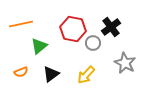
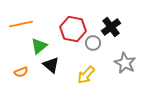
black triangle: moved 9 px up; rotated 42 degrees counterclockwise
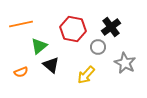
gray circle: moved 5 px right, 4 px down
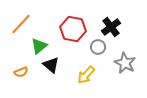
orange line: rotated 35 degrees counterclockwise
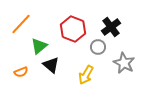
red hexagon: rotated 10 degrees clockwise
gray star: moved 1 px left
yellow arrow: rotated 12 degrees counterclockwise
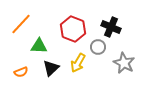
black cross: rotated 30 degrees counterclockwise
green triangle: rotated 42 degrees clockwise
black triangle: moved 3 px down; rotated 36 degrees clockwise
yellow arrow: moved 8 px left, 12 px up
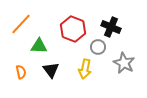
yellow arrow: moved 7 px right, 6 px down; rotated 18 degrees counterclockwise
black triangle: moved 2 px down; rotated 24 degrees counterclockwise
orange semicircle: rotated 80 degrees counterclockwise
